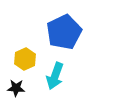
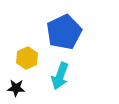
yellow hexagon: moved 2 px right, 1 px up
cyan arrow: moved 5 px right
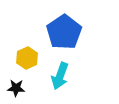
blue pentagon: rotated 8 degrees counterclockwise
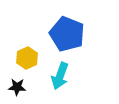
blue pentagon: moved 3 px right, 2 px down; rotated 16 degrees counterclockwise
black star: moved 1 px right, 1 px up
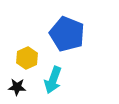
cyan arrow: moved 7 px left, 4 px down
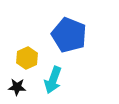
blue pentagon: moved 2 px right, 1 px down
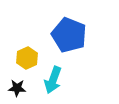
black star: moved 1 px down
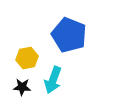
yellow hexagon: rotated 15 degrees clockwise
black star: moved 5 px right, 1 px up
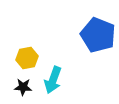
blue pentagon: moved 29 px right
black star: moved 1 px right
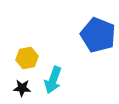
black star: moved 1 px left, 1 px down
